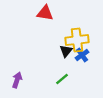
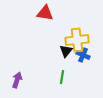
blue cross: moved 1 px right; rotated 32 degrees counterclockwise
green line: moved 2 px up; rotated 40 degrees counterclockwise
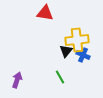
green line: moved 2 px left; rotated 40 degrees counterclockwise
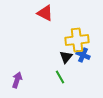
red triangle: rotated 18 degrees clockwise
black triangle: moved 6 px down
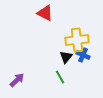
purple arrow: rotated 28 degrees clockwise
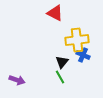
red triangle: moved 10 px right
black triangle: moved 4 px left, 5 px down
purple arrow: rotated 63 degrees clockwise
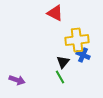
black triangle: moved 1 px right
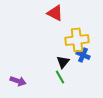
purple arrow: moved 1 px right, 1 px down
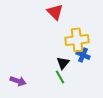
red triangle: moved 1 px up; rotated 18 degrees clockwise
black triangle: moved 1 px down
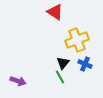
red triangle: rotated 12 degrees counterclockwise
yellow cross: rotated 15 degrees counterclockwise
blue cross: moved 2 px right, 9 px down
